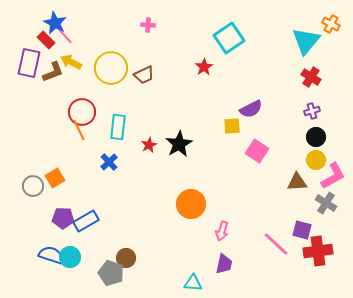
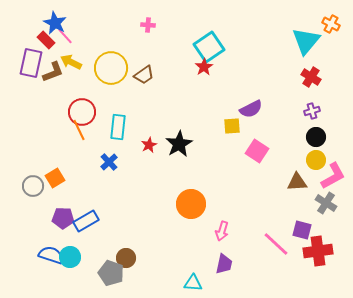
cyan square at (229, 38): moved 20 px left, 9 px down
purple rectangle at (29, 63): moved 2 px right
brown trapezoid at (144, 75): rotated 10 degrees counterclockwise
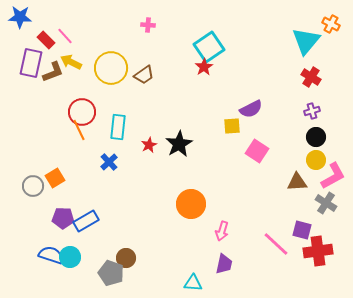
blue star at (55, 23): moved 35 px left, 6 px up; rotated 25 degrees counterclockwise
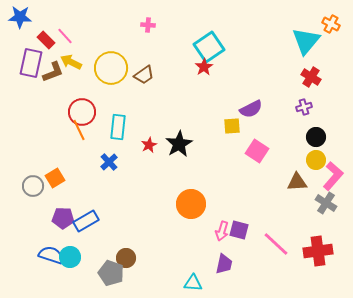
purple cross at (312, 111): moved 8 px left, 4 px up
pink L-shape at (333, 176): rotated 20 degrees counterclockwise
purple square at (302, 230): moved 63 px left
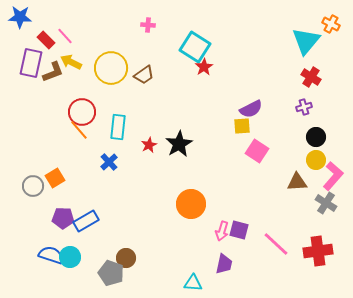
cyan square at (209, 47): moved 14 px left; rotated 24 degrees counterclockwise
yellow square at (232, 126): moved 10 px right
orange line at (79, 130): rotated 15 degrees counterclockwise
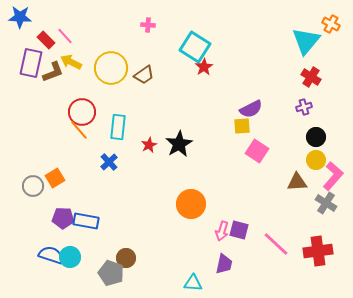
blue rectangle at (86, 221): rotated 40 degrees clockwise
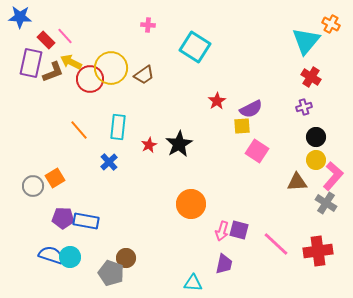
red star at (204, 67): moved 13 px right, 34 px down
red circle at (82, 112): moved 8 px right, 33 px up
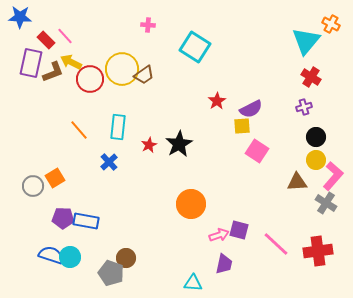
yellow circle at (111, 68): moved 11 px right, 1 px down
pink arrow at (222, 231): moved 3 px left, 4 px down; rotated 126 degrees counterclockwise
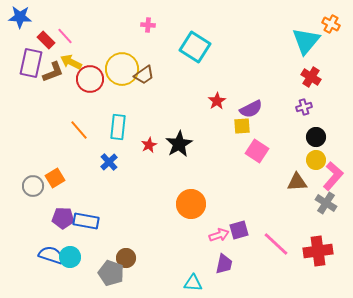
purple square at (239, 230): rotated 30 degrees counterclockwise
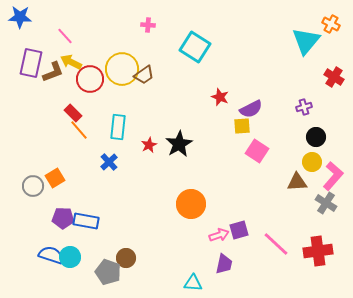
red rectangle at (46, 40): moved 27 px right, 73 px down
red cross at (311, 77): moved 23 px right
red star at (217, 101): moved 3 px right, 4 px up; rotated 18 degrees counterclockwise
yellow circle at (316, 160): moved 4 px left, 2 px down
gray pentagon at (111, 273): moved 3 px left, 1 px up
